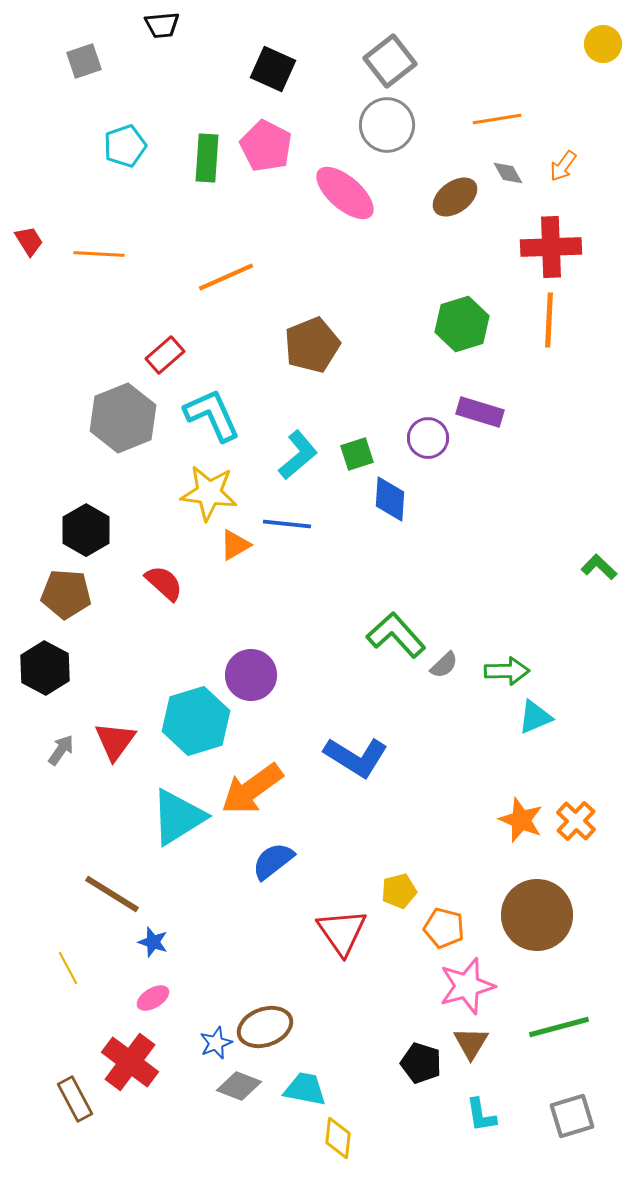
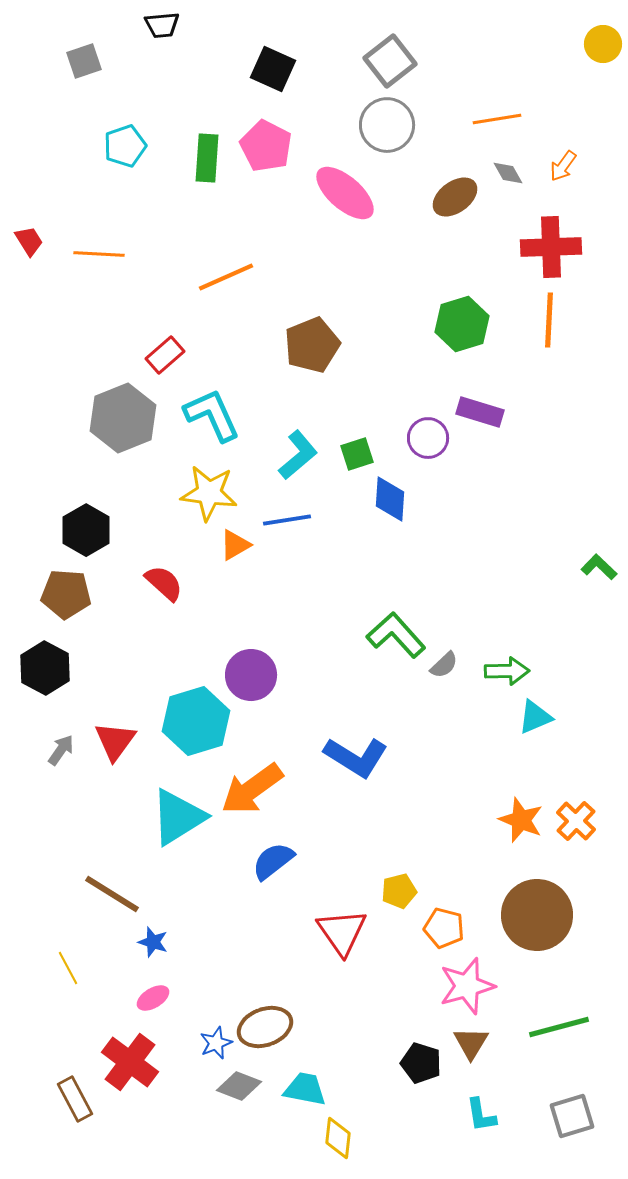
blue line at (287, 524): moved 4 px up; rotated 15 degrees counterclockwise
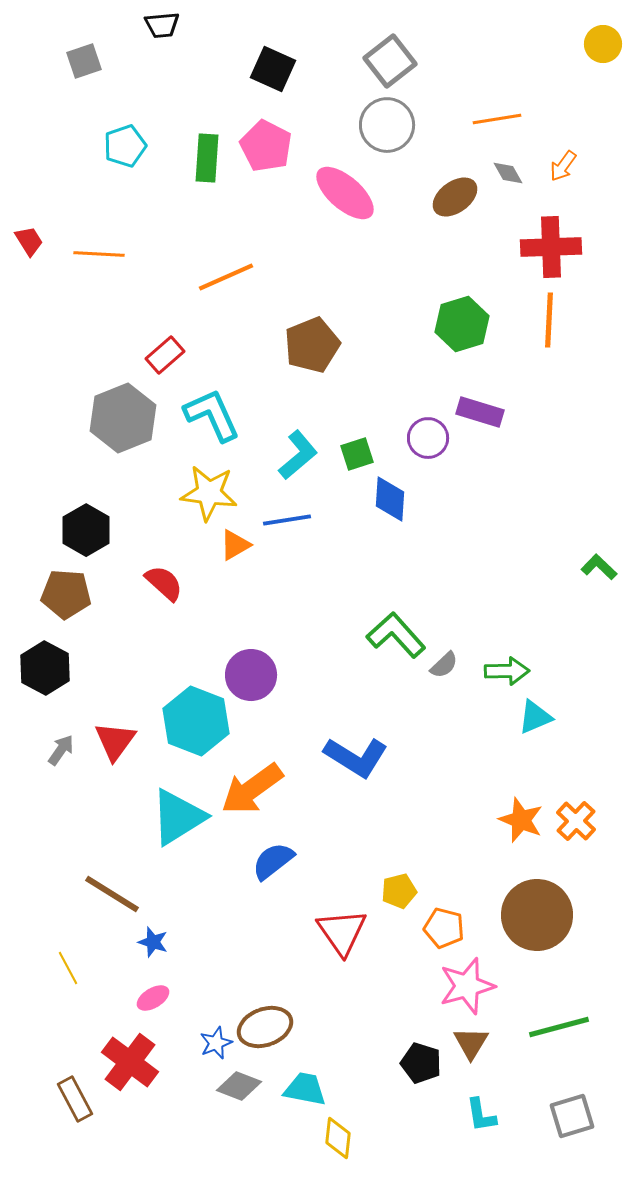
cyan hexagon at (196, 721): rotated 22 degrees counterclockwise
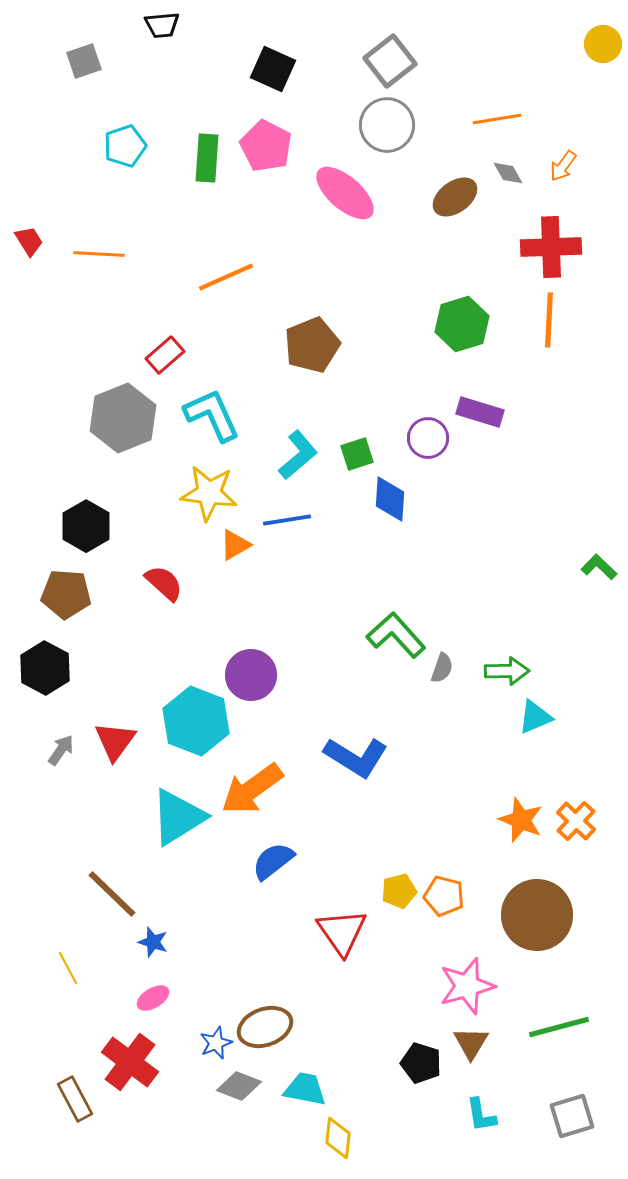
black hexagon at (86, 530): moved 4 px up
gray semicircle at (444, 665): moved 2 px left, 3 px down; rotated 28 degrees counterclockwise
brown line at (112, 894): rotated 12 degrees clockwise
orange pentagon at (444, 928): moved 32 px up
